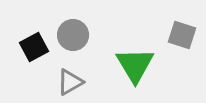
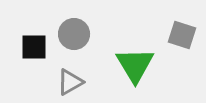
gray circle: moved 1 px right, 1 px up
black square: rotated 28 degrees clockwise
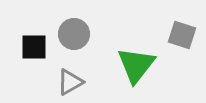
green triangle: moved 1 px right; rotated 9 degrees clockwise
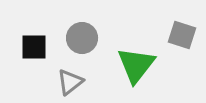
gray circle: moved 8 px right, 4 px down
gray triangle: rotated 8 degrees counterclockwise
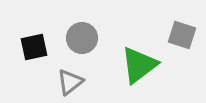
black square: rotated 12 degrees counterclockwise
green triangle: moved 3 px right; rotated 15 degrees clockwise
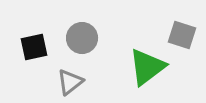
green triangle: moved 8 px right, 2 px down
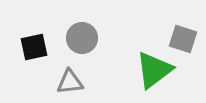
gray square: moved 1 px right, 4 px down
green triangle: moved 7 px right, 3 px down
gray triangle: rotated 32 degrees clockwise
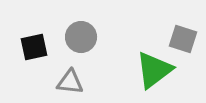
gray circle: moved 1 px left, 1 px up
gray triangle: rotated 12 degrees clockwise
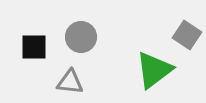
gray square: moved 4 px right, 4 px up; rotated 16 degrees clockwise
black square: rotated 12 degrees clockwise
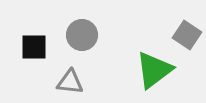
gray circle: moved 1 px right, 2 px up
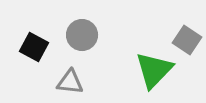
gray square: moved 5 px down
black square: rotated 28 degrees clockwise
green triangle: rotated 9 degrees counterclockwise
